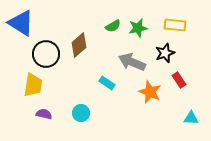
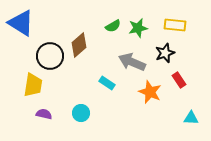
black circle: moved 4 px right, 2 px down
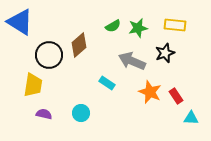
blue triangle: moved 1 px left, 1 px up
black circle: moved 1 px left, 1 px up
gray arrow: moved 1 px up
red rectangle: moved 3 px left, 16 px down
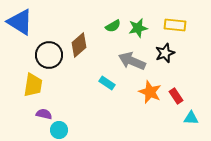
cyan circle: moved 22 px left, 17 px down
